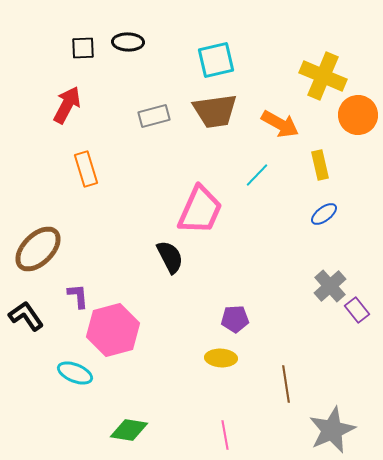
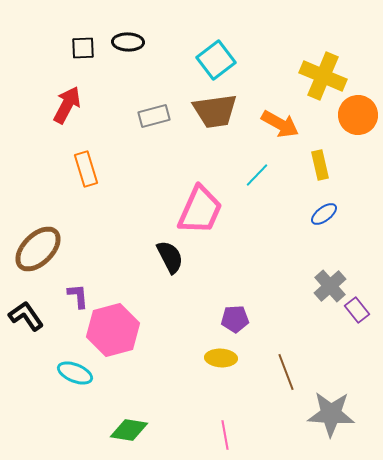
cyan square: rotated 24 degrees counterclockwise
brown line: moved 12 px up; rotated 12 degrees counterclockwise
gray star: moved 1 px left, 16 px up; rotated 27 degrees clockwise
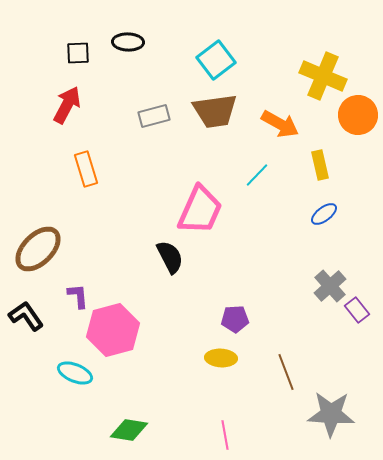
black square: moved 5 px left, 5 px down
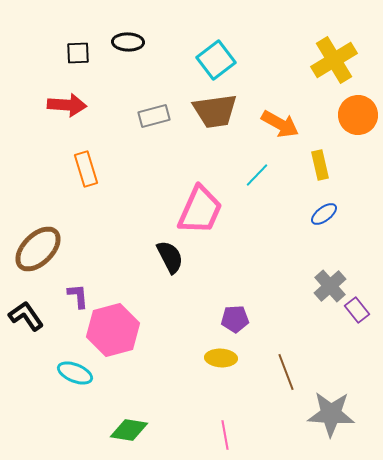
yellow cross: moved 11 px right, 16 px up; rotated 36 degrees clockwise
red arrow: rotated 66 degrees clockwise
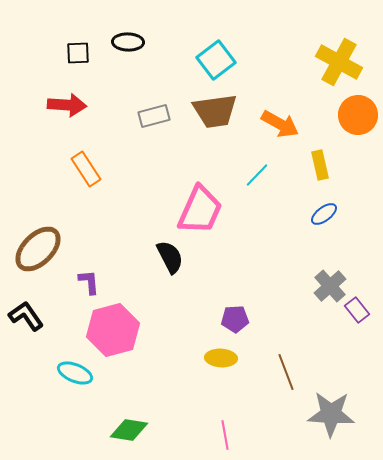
yellow cross: moved 5 px right, 2 px down; rotated 30 degrees counterclockwise
orange rectangle: rotated 16 degrees counterclockwise
purple L-shape: moved 11 px right, 14 px up
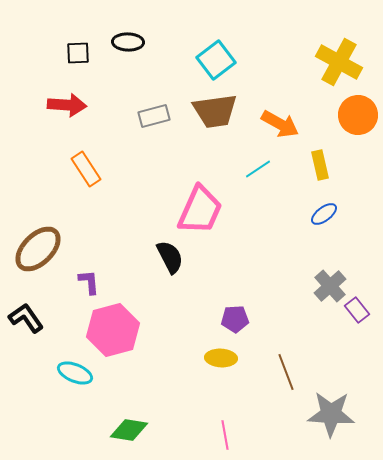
cyan line: moved 1 px right, 6 px up; rotated 12 degrees clockwise
black L-shape: moved 2 px down
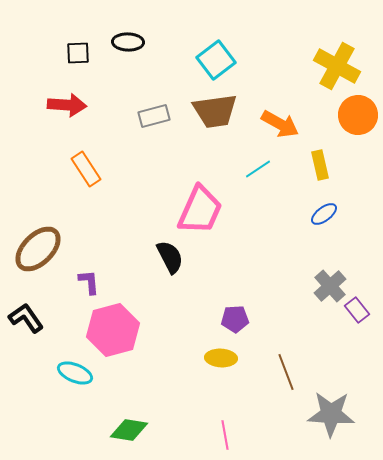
yellow cross: moved 2 px left, 4 px down
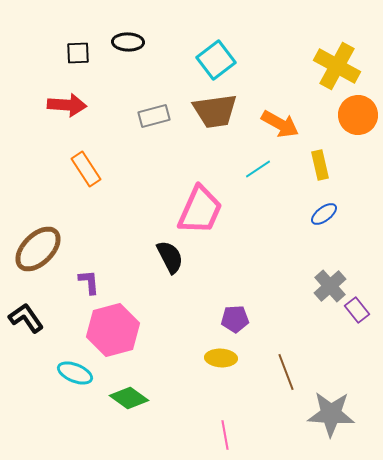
green diamond: moved 32 px up; rotated 27 degrees clockwise
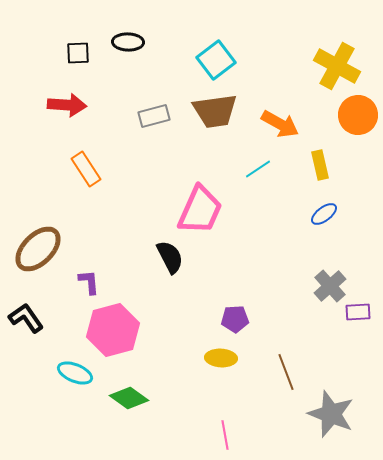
purple rectangle: moved 1 px right, 2 px down; rotated 55 degrees counterclockwise
gray star: rotated 18 degrees clockwise
